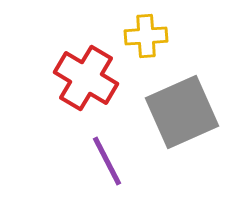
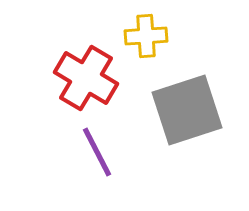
gray square: moved 5 px right, 2 px up; rotated 6 degrees clockwise
purple line: moved 10 px left, 9 px up
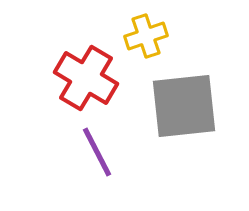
yellow cross: rotated 15 degrees counterclockwise
gray square: moved 3 px left, 4 px up; rotated 12 degrees clockwise
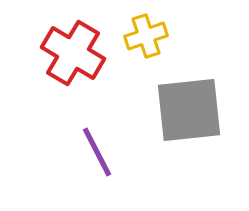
red cross: moved 13 px left, 25 px up
gray square: moved 5 px right, 4 px down
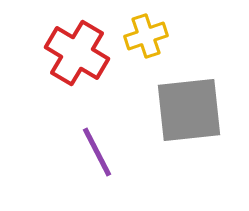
red cross: moved 4 px right
